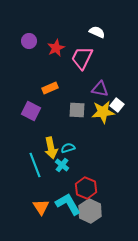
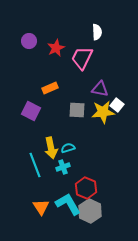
white semicircle: rotated 63 degrees clockwise
cyan cross: moved 1 px right, 2 px down; rotated 32 degrees clockwise
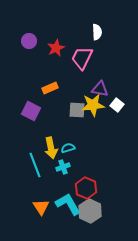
yellow star: moved 10 px left, 7 px up
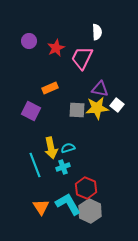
yellow star: moved 4 px right, 3 px down
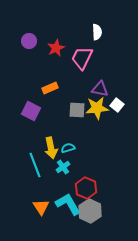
cyan cross: rotated 16 degrees counterclockwise
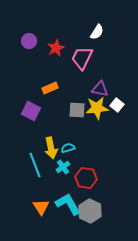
white semicircle: rotated 35 degrees clockwise
red hexagon: moved 10 px up; rotated 15 degrees counterclockwise
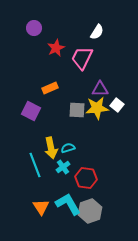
purple circle: moved 5 px right, 13 px up
purple triangle: rotated 12 degrees counterclockwise
gray hexagon: rotated 15 degrees clockwise
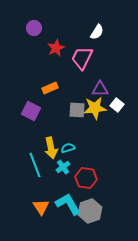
yellow star: moved 2 px left
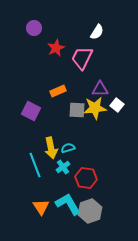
orange rectangle: moved 8 px right, 3 px down
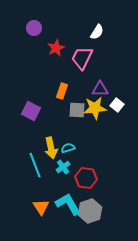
orange rectangle: moved 4 px right; rotated 49 degrees counterclockwise
